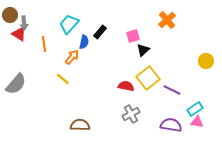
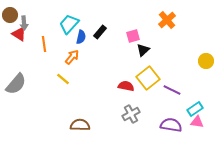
blue semicircle: moved 3 px left, 5 px up
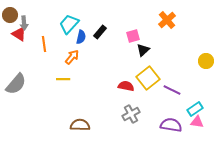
yellow line: rotated 40 degrees counterclockwise
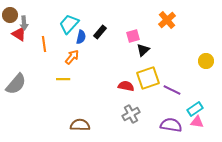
yellow square: rotated 20 degrees clockwise
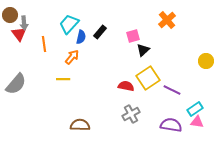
red triangle: rotated 21 degrees clockwise
yellow square: rotated 15 degrees counterclockwise
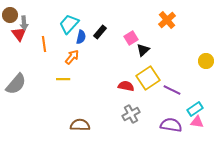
pink square: moved 2 px left, 2 px down; rotated 16 degrees counterclockwise
